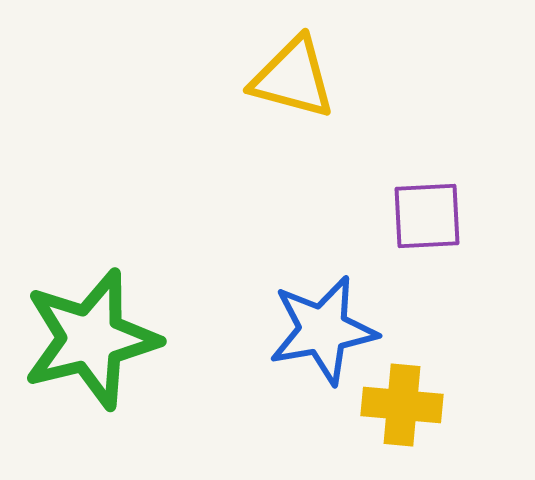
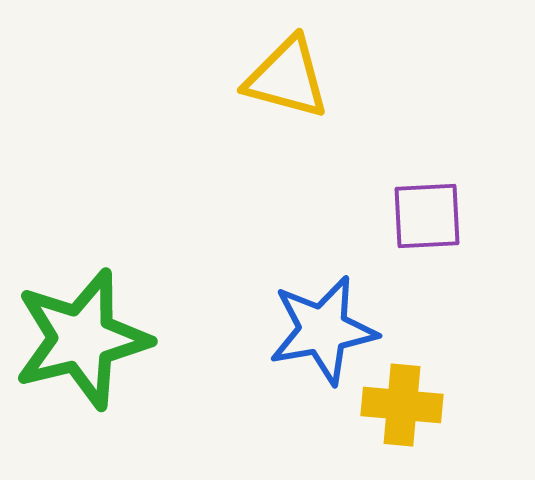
yellow triangle: moved 6 px left
green star: moved 9 px left
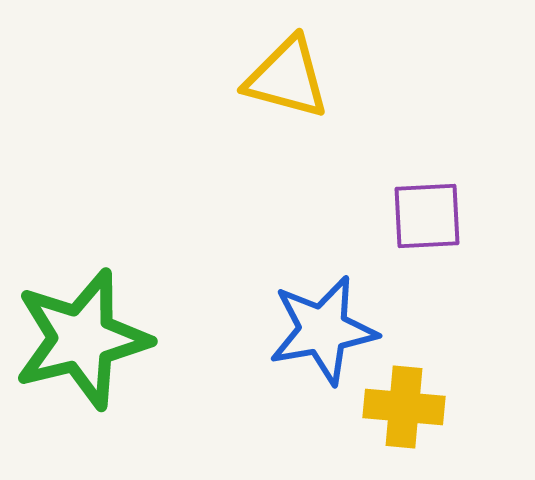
yellow cross: moved 2 px right, 2 px down
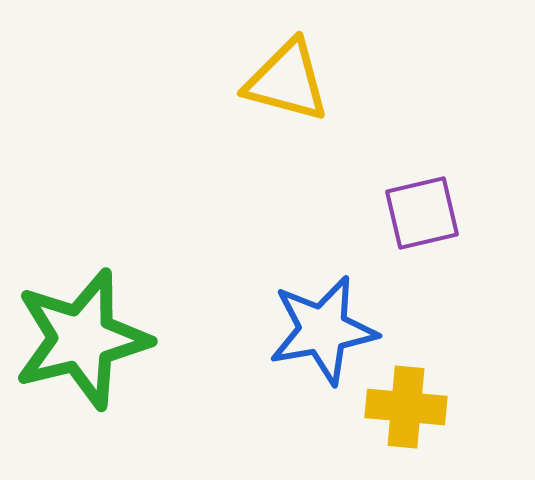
yellow triangle: moved 3 px down
purple square: moved 5 px left, 3 px up; rotated 10 degrees counterclockwise
yellow cross: moved 2 px right
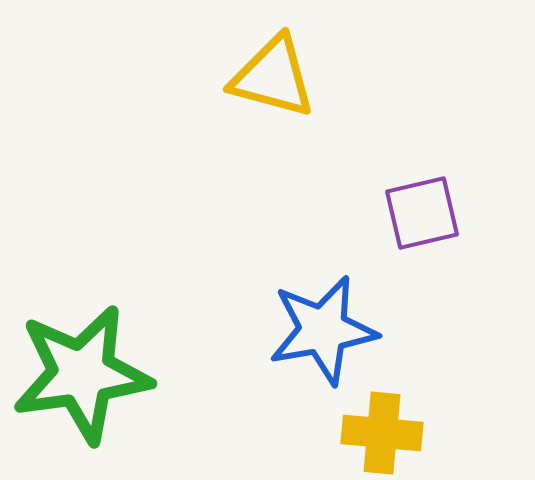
yellow triangle: moved 14 px left, 4 px up
green star: moved 35 px down; rotated 6 degrees clockwise
yellow cross: moved 24 px left, 26 px down
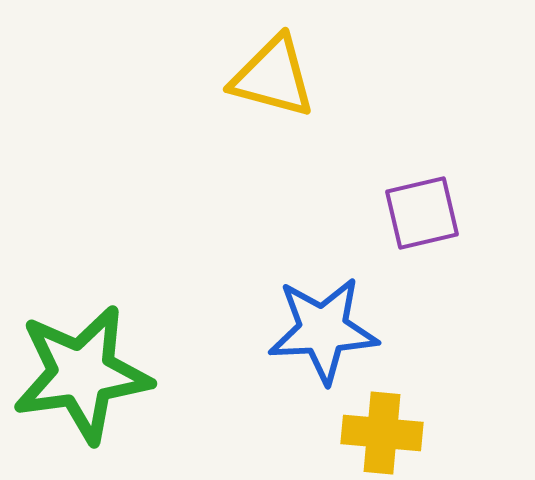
blue star: rotated 7 degrees clockwise
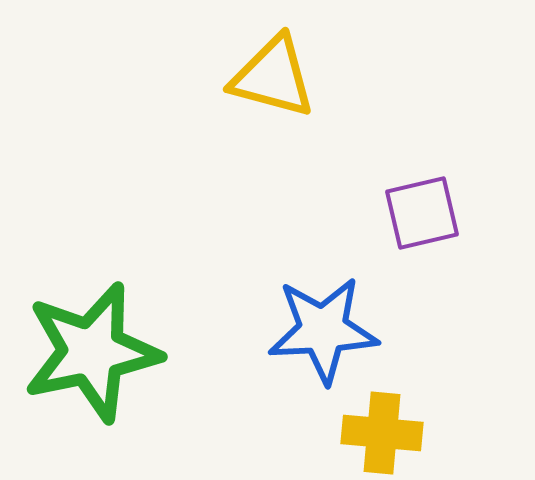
green star: moved 10 px right, 22 px up; rotated 4 degrees counterclockwise
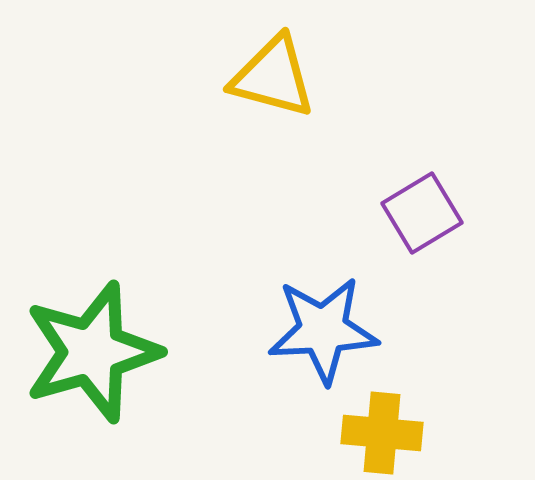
purple square: rotated 18 degrees counterclockwise
green star: rotated 4 degrees counterclockwise
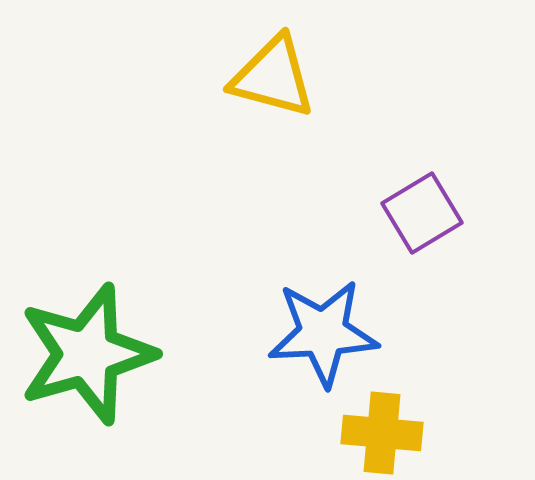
blue star: moved 3 px down
green star: moved 5 px left, 2 px down
